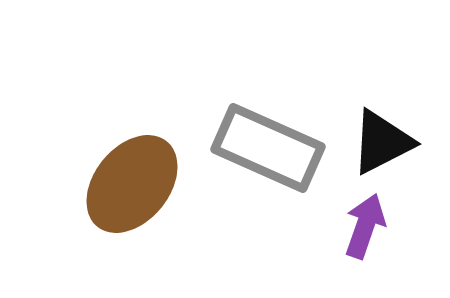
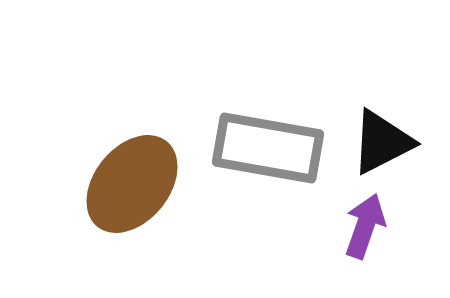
gray rectangle: rotated 14 degrees counterclockwise
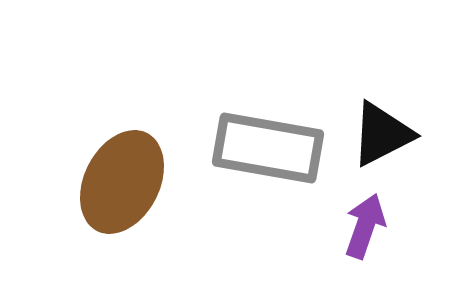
black triangle: moved 8 px up
brown ellipse: moved 10 px left, 2 px up; rotated 12 degrees counterclockwise
